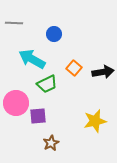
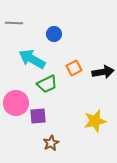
orange square: rotated 21 degrees clockwise
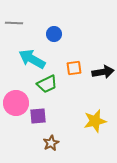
orange square: rotated 21 degrees clockwise
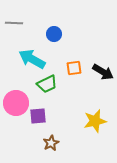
black arrow: rotated 40 degrees clockwise
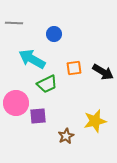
brown star: moved 15 px right, 7 px up
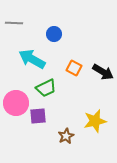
orange square: rotated 35 degrees clockwise
green trapezoid: moved 1 px left, 4 px down
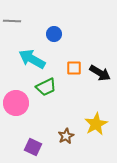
gray line: moved 2 px left, 2 px up
orange square: rotated 28 degrees counterclockwise
black arrow: moved 3 px left, 1 px down
green trapezoid: moved 1 px up
purple square: moved 5 px left, 31 px down; rotated 30 degrees clockwise
yellow star: moved 1 px right, 3 px down; rotated 15 degrees counterclockwise
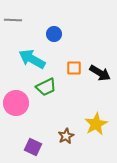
gray line: moved 1 px right, 1 px up
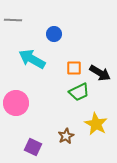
green trapezoid: moved 33 px right, 5 px down
yellow star: rotated 15 degrees counterclockwise
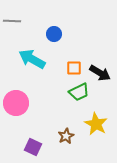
gray line: moved 1 px left, 1 px down
